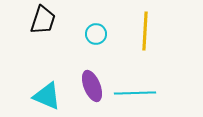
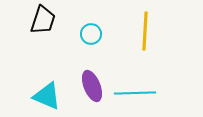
cyan circle: moved 5 px left
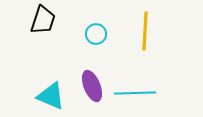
cyan circle: moved 5 px right
cyan triangle: moved 4 px right
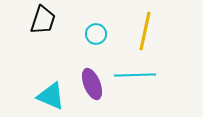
yellow line: rotated 9 degrees clockwise
purple ellipse: moved 2 px up
cyan line: moved 18 px up
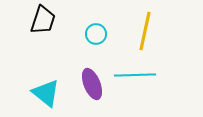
cyan triangle: moved 5 px left, 3 px up; rotated 16 degrees clockwise
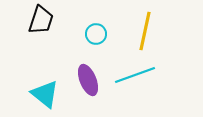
black trapezoid: moved 2 px left
cyan line: rotated 18 degrees counterclockwise
purple ellipse: moved 4 px left, 4 px up
cyan triangle: moved 1 px left, 1 px down
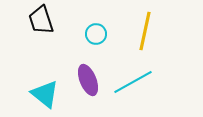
black trapezoid: rotated 144 degrees clockwise
cyan line: moved 2 px left, 7 px down; rotated 9 degrees counterclockwise
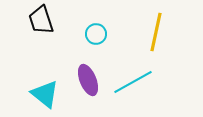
yellow line: moved 11 px right, 1 px down
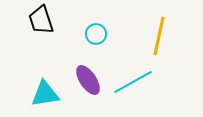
yellow line: moved 3 px right, 4 px down
purple ellipse: rotated 12 degrees counterclockwise
cyan triangle: rotated 48 degrees counterclockwise
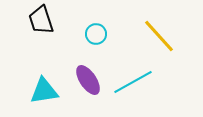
yellow line: rotated 54 degrees counterclockwise
cyan triangle: moved 1 px left, 3 px up
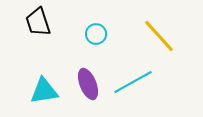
black trapezoid: moved 3 px left, 2 px down
purple ellipse: moved 4 px down; rotated 12 degrees clockwise
